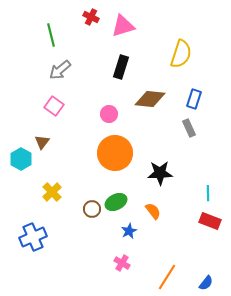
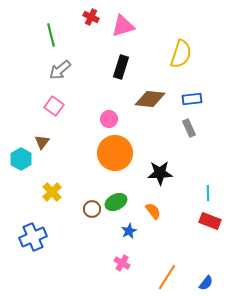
blue rectangle: moved 2 px left; rotated 66 degrees clockwise
pink circle: moved 5 px down
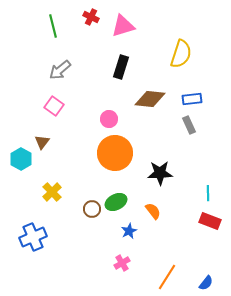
green line: moved 2 px right, 9 px up
gray rectangle: moved 3 px up
pink cross: rotated 28 degrees clockwise
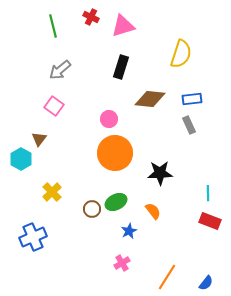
brown triangle: moved 3 px left, 3 px up
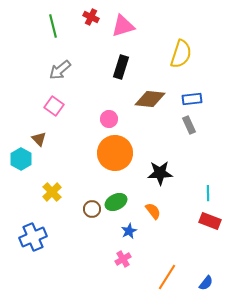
brown triangle: rotated 21 degrees counterclockwise
pink cross: moved 1 px right, 4 px up
